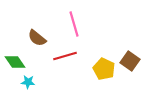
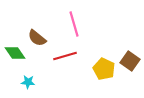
green diamond: moved 9 px up
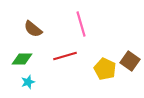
pink line: moved 7 px right
brown semicircle: moved 4 px left, 9 px up
green diamond: moved 7 px right, 6 px down; rotated 55 degrees counterclockwise
yellow pentagon: moved 1 px right
cyan star: rotated 24 degrees counterclockwise
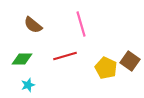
brown semicircle: moved 4 px up
yellow pentagon: moved 1 px right, 1 px up
cyan star: moved 3 px down
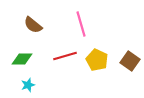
yellow pentagon: moved 9 px left, 8 px up
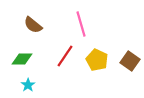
red line: rotated 40 degrees counterclockwise
cyan star: rotated 16 degrees counterclockwise
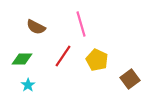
brown semicircle: moved 3 px right, 2 px down; rotated 12 degrees counterclockwise
red line: moved 2 px left
brown square: moved 18 px down; rotated 18 degrees clockwise
